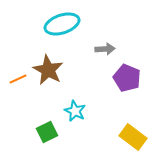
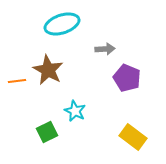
orange line: moved 1 px left, 2 px down; rotated 18 degrees clockwise
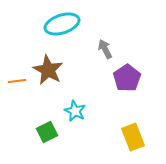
gray arrow: rotated 114 degrees counterclockwise
purple pentagon: rotated 16 degrees clockwise
yellow rectangle: rotated 32 degrees clockwise
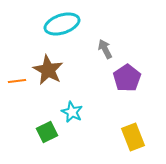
cyan star: moved 3 px left, 1 px down
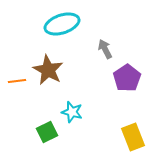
cyan star: rotated 10 degrees counterclockwise
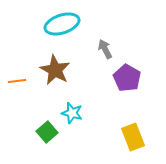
brown star: moved 7 px right
purple pentagon: rotated 8 degrees counterclockwise
cyan star: moved 1 px down
green square: rotated 15 degrees counterclockwise
